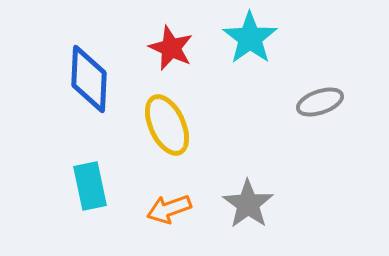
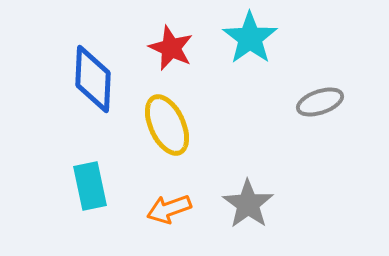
blue diamond: moved 4 px right
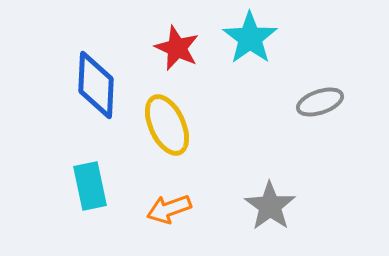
red star: moved 6 px right
blue diamond: moved 3 px right, 6 px down
gray star: moved 22 px right, 2 px down
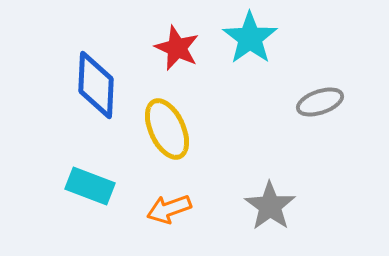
yellow ellipse: moved 4 px down
cyan rectangle: rotated 57 degrees counterclockwise
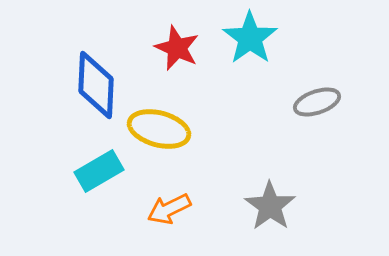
gray ellipse: moved 3 px left
yellow ellipse: moved 8 px left; rotated 50 degrees counterclockwise
cyan rectangle: moved 9 px right, 15 px up; rotated 51 degrees counterclockwise
orange arrow: rotated 6 degrees counterclockwise
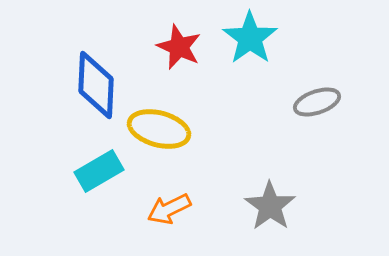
red star: moved 2 px right, 1 px up
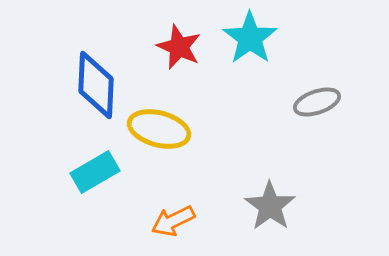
cyan rectangle: moved 4 px left, 1 px down
orange arrow: moved 4 px right, 12 px down
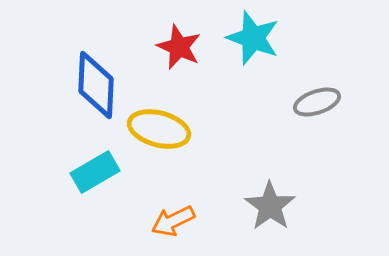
cyan star: moved 3 px right; rotated 16 degrees counterclockwise
